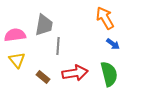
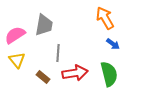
pink semicircle: rotated 25 degrees counterclockwise
gray line: moved 7 px down
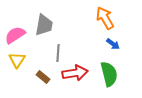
yellow triangle: rotated 12 degrees clockwise
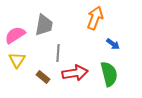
orange arrow: moved 10 px left; rotated 50 degrees clockwise
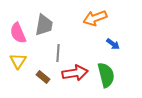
orange arrow: rotated 130 degrees counterclockwise
pink semicircle: moved 3 px right, 2 px up; rotated 80 degrees counterclockwise
yellow triangle: moved 1 px right, 1 px down
green semicircle: moved 3 px left, 1 px down
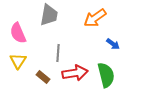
orange arrow: rotated 15 degrees counterclockwise
gray trapezoid: moved 5 px right, 10 px up
